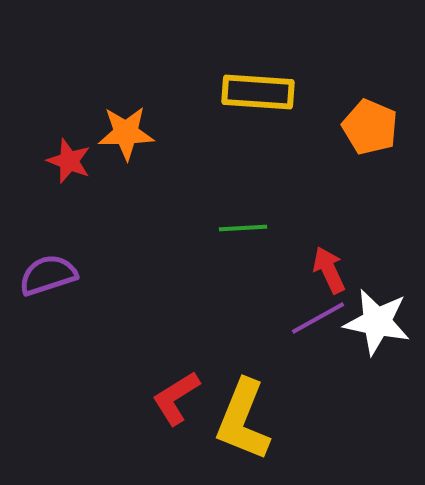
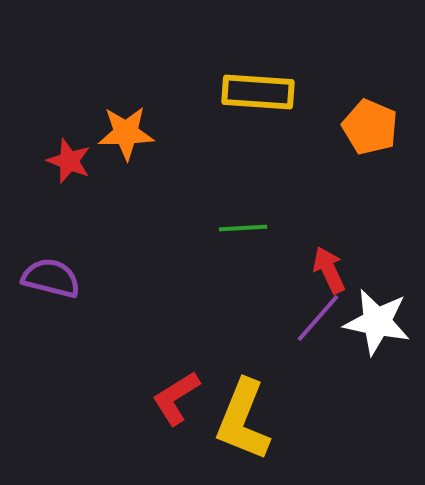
purple semicircle: moved 3 px right, 3 px down; rotated 32 degrees clockwise
purple line: rotated 20 degrees counterclockwise
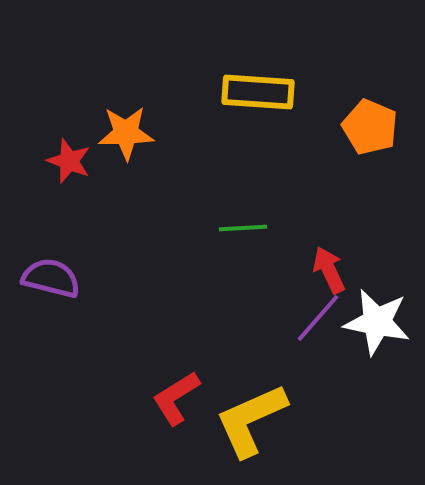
yellow L-shape: moved 8 px right; rotated 44 degrees clockwise
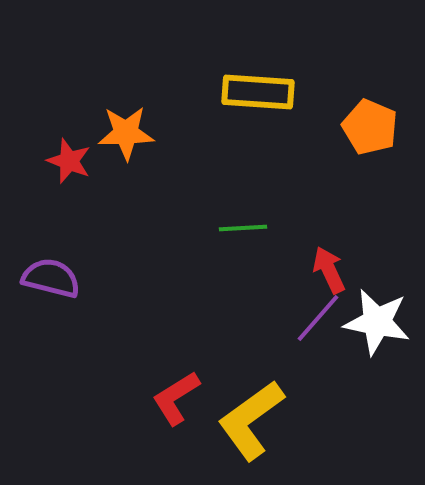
yellow L-shape: rotated 12 degrees counterclockwise
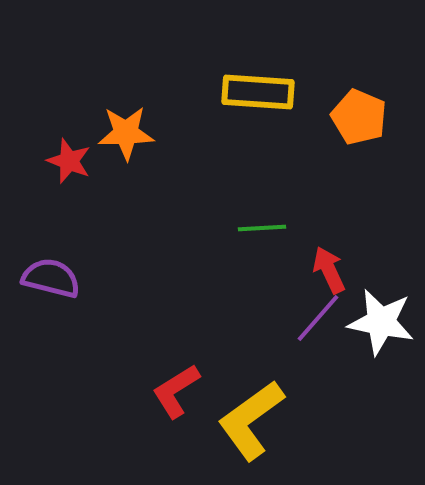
orange pentagon: moved 11 px left, 10 px up
green line: moved 19 px right
white star: moved 4 px right
red L-shape: moved 7 px up
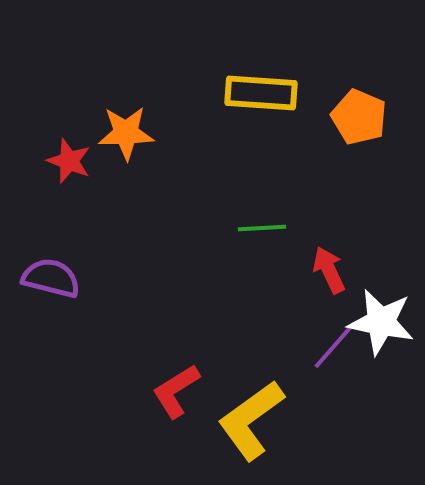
yellow rectangle: moved 3 px right, 1 px down
purple line: moved 17 px right, 27 px down
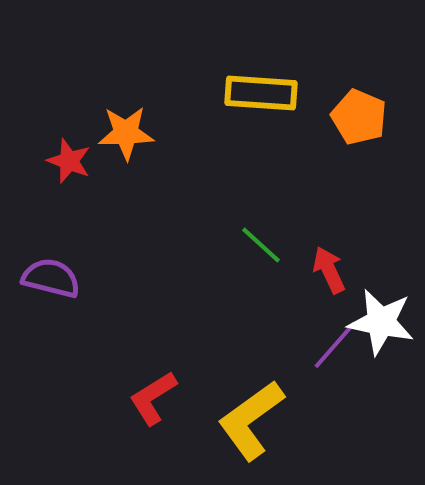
green line: moved 1 px left, 17 px down; rotated 45 degrees clockwise
red L-shape: moved 23 px left, 7 px down
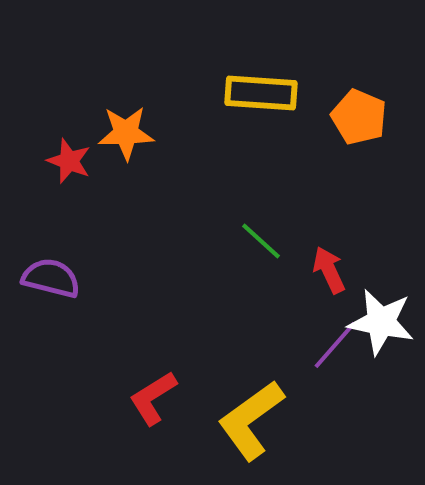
green line: moved 4 px up
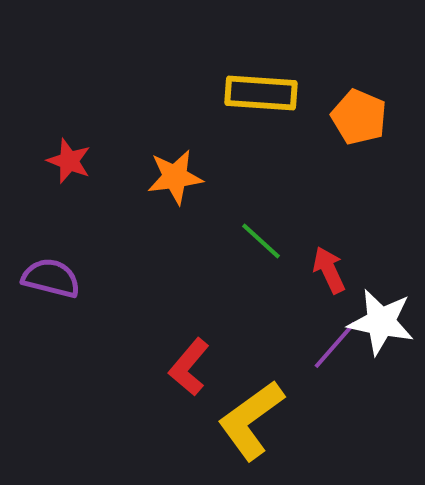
orange star: moved 49 px right, 44 px down; rotated 6 degrees counterclockwise
red L-shape: moved 36 px right, 31 px up; rotated 18 degrees counterclockwise
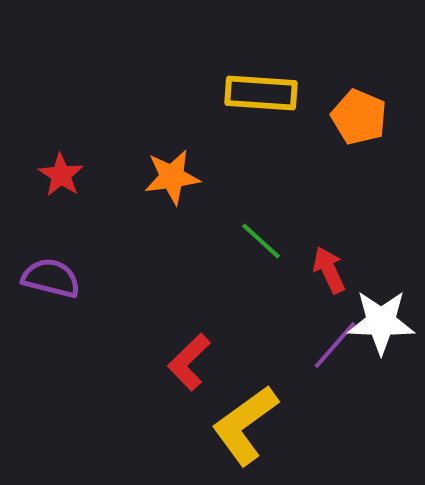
red star: moved 8 px left, 14 px down; rotated 12 degrees clockwise
orange star: moved 3 px left
white star: rotated 10 degrees counterclockwise
red L-shape: moved 5 px up; rotated 6 degrees clockwise
yellow L-shape: moved 6 px left, 5 px down
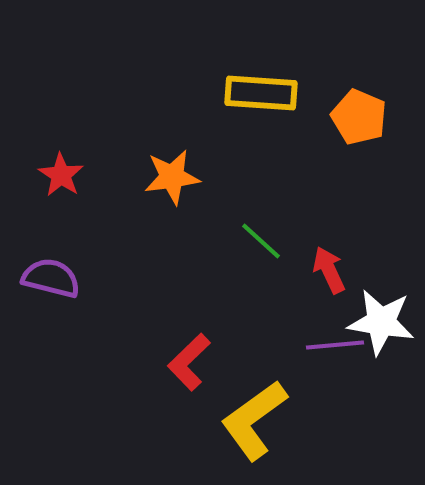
white star: rotated 8 degrees clockwise
purple line: rotated 44 degrees clockwise
yellow L-shape: moved 9 px right, 5 px up
